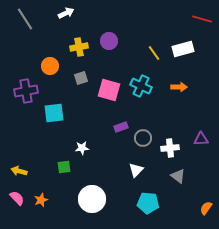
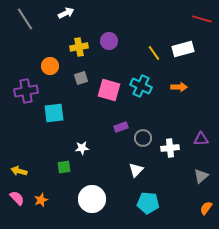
gray triangle: moved 23 px right; rotated 42 degrees clockwise
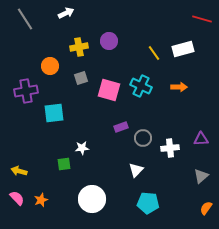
green square: moved 3 px up
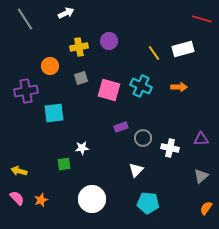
white cross: rotated 18 degrees clockwise
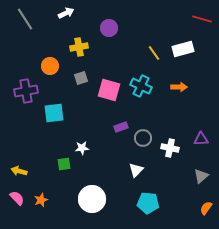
purple circle: moved 13 px up
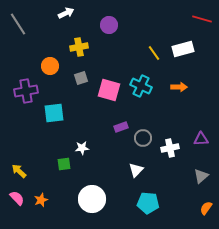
gray line: moved 7 px left, 5 px down
purple circle: moved 3 px up
white cross: rotated 24 degrees counterclockwise
yellow arrow: rotated 28 degrees clockwise
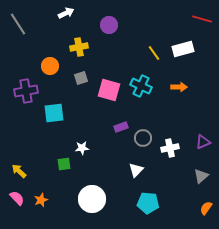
purple triangle: moved 2 px right, 3 px down; rotated 21 degrees counterclockwise
